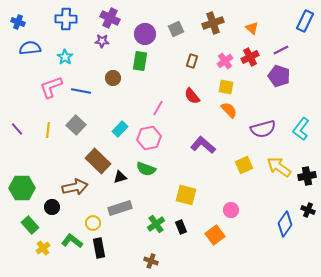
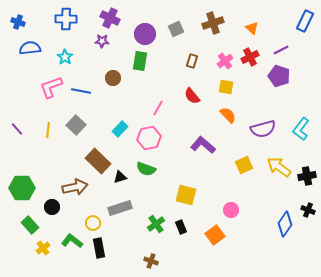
orange semicircle at (229, 110): moved 1 px left, 5 px down
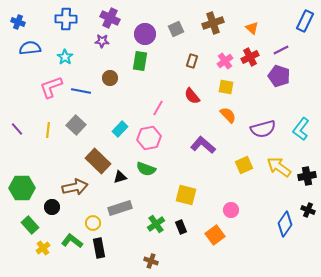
brown circle at (113, 78): moved 3 px left
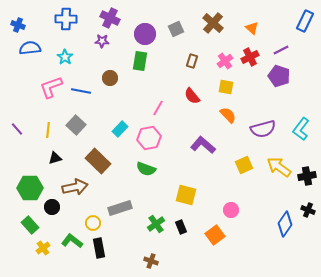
blue cross at (18, 22): moved 3 px down
brown cross at (213, 23): rotated 30 degrees counterclockwise
black triangle at (120, 177): moved 65 px left, 19 px up
green hexagon at (22, 188): moved 8 px right
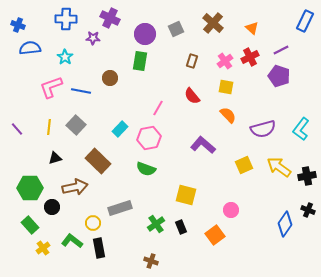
purple star at (102, 41): moved 9 px left, 3 px up
yellow line at (48, 130): moved 1 px right, 3 px up
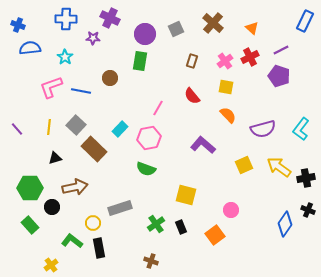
brown rectangle at (98, 161): moved 4 px left, 12 px up
black cross at (307, 176): moved 1 px left, 2 px down
yellow cross at (43, 248): moved 8 px right, 17 px down
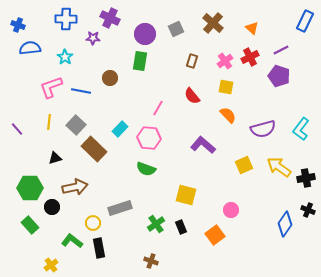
yellow line at (49, 127): moved 5 px up
pink hexagon at (149, 138): rotated 15 degrees clockwise
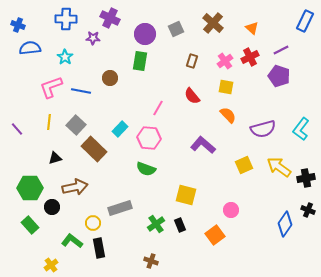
black rectangle at (181, 227): moved 1 px left, 2 px up
